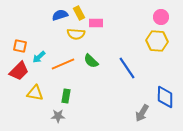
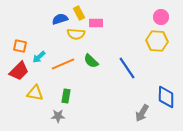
blue semicircle: moved 4 px down
blue diamond: moved 1 px right
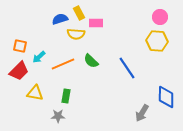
pink circle: moved 1 px left
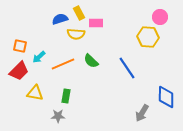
yellow hexagon: moved 9 px left, 4 px up
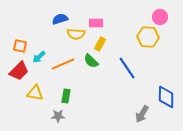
yellow rectangle: moved 21 px right, 31 px down; rotated 56 degrees clockwise
gray arrow: moved 1 px down
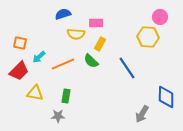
blue semicircle: moved 3 px right, 5 px up
orange square: moved 3 px up
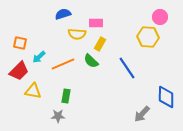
yellow semicircle: moved 1 px right
yellow triangle: moved 2 px left, 2 px up
gray arrow: rotated 12 degrees clockwise
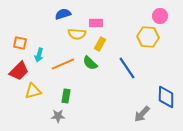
pink circle: moved 1 px up
cyan arrow: moved 2 px up; rotated 32 degrees counterclockwise
green semicircle: moved 1 px left, 2 px down
yellow triangle: rotated 24 degrees counterclockwise
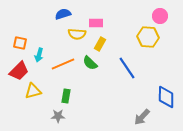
gray arrow: moved 3 px down
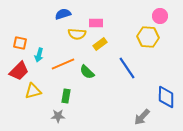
yellow rectangle: rotated 24 degrees clockwise
green semicircle: moved 3 px left, 9 px down
